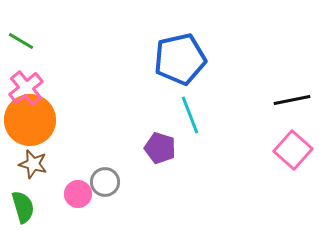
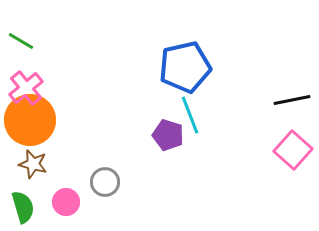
blue pentagon: moved 5 px right, 8 px down
purple pentagon: moved 8 px right, 13 px up
pink circle: moved 12 px left, 8 px down
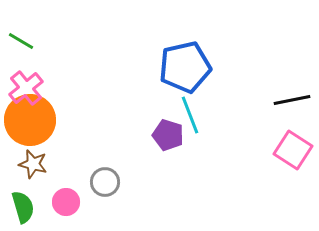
pink square: rotated 9 degrees counterclockwise
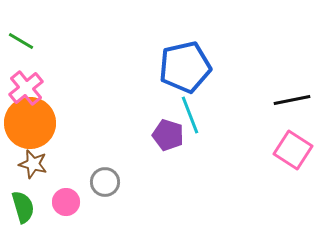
orange circle: moved 3 px down
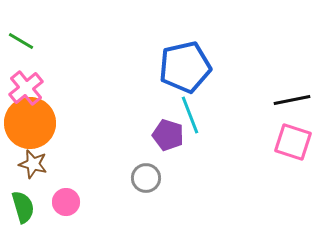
pink square: moved 8 px up; rotated 15 degrees counterclockwise
gray circle: moved 41 px right, 4 px up
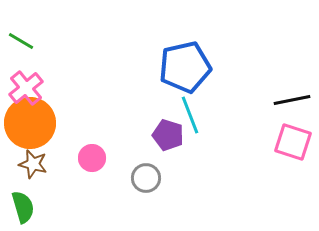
pink circle: moved 26 px right, 44 px up
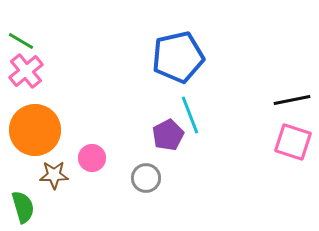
blue pentagon: moved 7 px left, 10 px up
pink cross: moved 17 px up
orange circle: moved 5 px right, 7 px down
purple pentagon: rotated 28 degrees clockwise
brown star: moved 21 px right, 11 px down; rotated 16 degrees counterclockwise
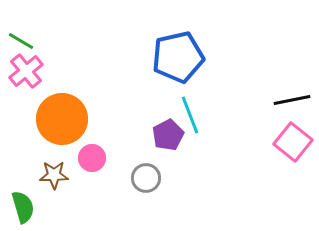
orange circle: moved 27 px right, 11 px up
pink square: rotated 21 degrees clockwise
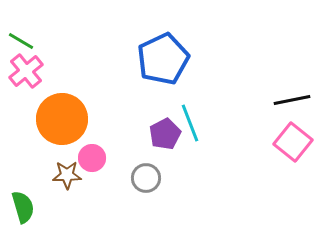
blue pentagon: moved 15 px left, 2 px down; rotated 12 degrees counterclockwise
cyan line: moved 8 px down
purple pentagon: moved 3 px left, 1 px up
brown star: moved 13 px right
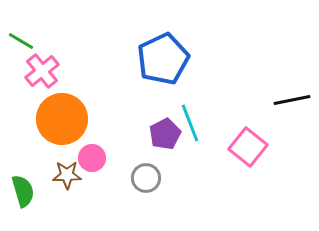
pink cross: moved 16 px right
pink square: moved 45 px left, 5 px down
green semicircle: moved 16 px up
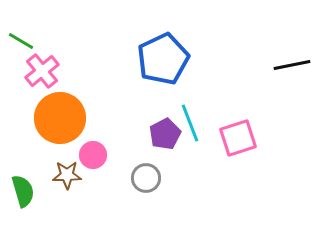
black line: moved 35 px up
orange circle: moved 2 px left, 1 px up
pink square: moved 10 px left, 9 px up; rotated 33 degrees clockwise
pink circle: moved 1 px right, 3 px up
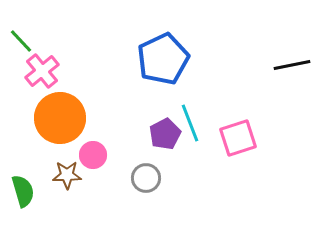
green line: rotated 16 degrees clockwise
